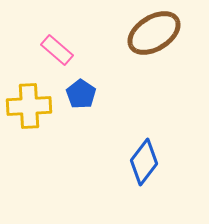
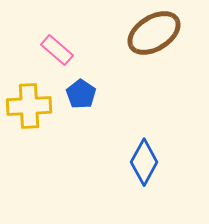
blue diamond: rotated 9 degrees counterclockwise
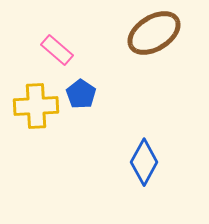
yellow cross: moved 7 px right
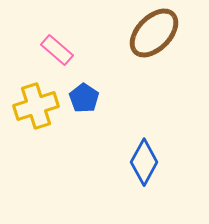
brown ellipse: rotated 14 degrees counterclockwise
blue pentagon: moved 3 px right, 4 px down
yellow cross: rotated 15 degrees counterclockwise
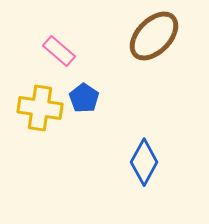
brown ellipse: moved 3 px down
pink rectangle: moved 2 px right, 1 px down
yellow cross: moved 4 px right, 2 px down; rotated 27 degrees clockwise
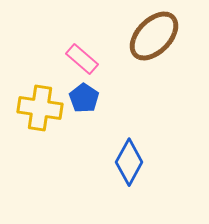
pink rectangle: moved 23 px right, 8 px down
blue diamond: moved 15 px left
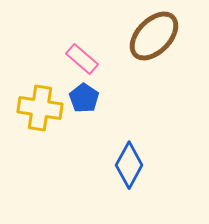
blue diamond: moved 3 px down
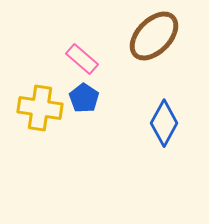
blue diamond: moved 35 px right, 42 px up
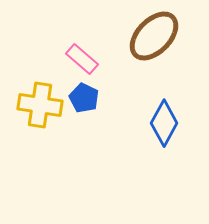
blue pentagon: rotated 8 degrees counterclockwise
yellow cross: moved 3 px up
